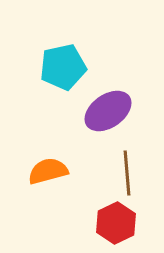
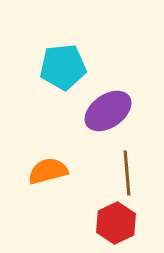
cyan pentagon: rotated 6 degrees clockwise
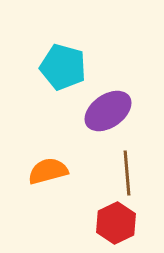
cyan pentagon: rotated 21 degrees clockwise
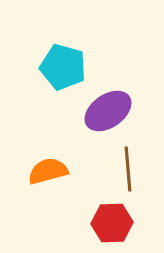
brown line: moved 1 px right, 4 px up
red hexagon: moved 4 px left; rotated 24 degrees clockwise
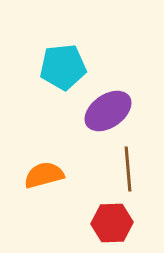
cyan pentagon: rotated 21 degrees counterclockwise
orange semicircle: moved 4 px left, 4 px down
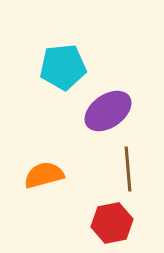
red hexagon: rotated 9 degrees counterclockwise
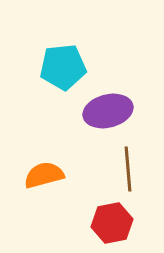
purple ellipse: rotated 21 degrees clockwise
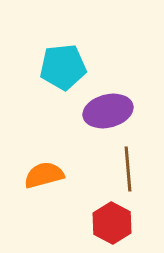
red hexagon: rotated 21 degrees counterclockwise
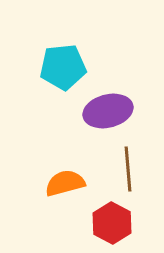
orange semicircle: moved 21 px right, 8 px down
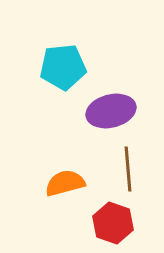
purple ellipse: moved 3 px right
red hexagon: moved 1 px right; rotated 9 degrees counterclockwise
